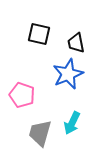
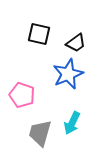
black trapezoid: rotated 115 degrees counterclockwise
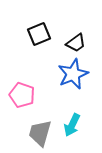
black square: rotated 35 degrees counterclockwise
blue star: moved 5 px right
cyan arrow: moved 2 px down
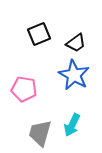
blue star: moved 1 px right, 1 px down; rotated 20 degrees counterclockwise
pink pentagon: moved 2 px right, 6 px up; rotated 10 degrees counterclockwise
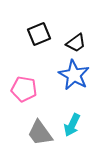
gray trapezoid: rotated 52 degrees counterclockwise
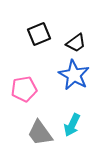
pink pentagon: rotated 20 degrees counterclockwise
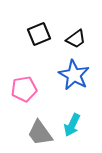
black trapezoid: moved 4 px up
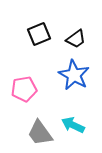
cyan arrow: moved 1 px right; rotated 90 degrees clockwise
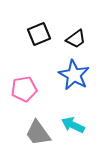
gray trapezoid: moved 2 px left
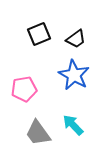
cyan arrow: rotated 20 degrees clockwise
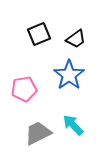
blue star: moved 5 px left; rotated 8 degrees clockwise
gray trapezoid: rotated 100 degrees clockwise
